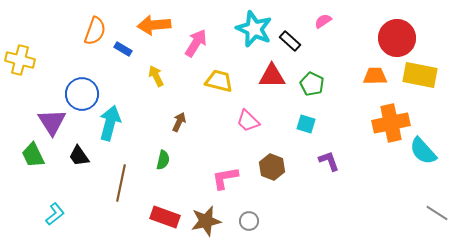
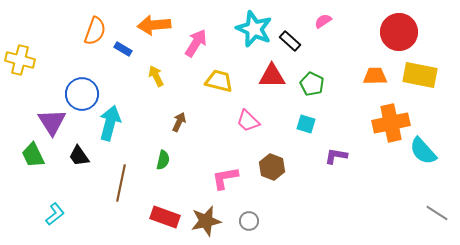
red circle: moved 2 px right, 6 px up
purple L-shape: moved 7 px right, 5 px up; rotated 60 degrees counterclockwise
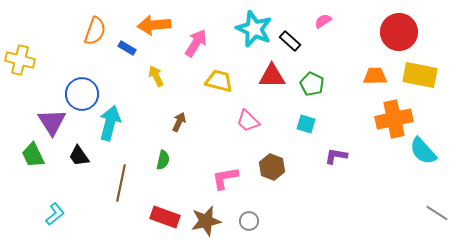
blue rectangle: moved 4 px right, 1 px up
orange cross: moved 3 px right, 4 px up
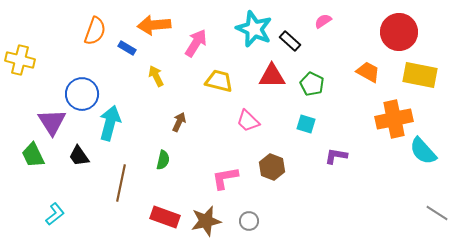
orange trapezoid: moved 7 px left, 4 px up; rotated 30 degrees clockwise
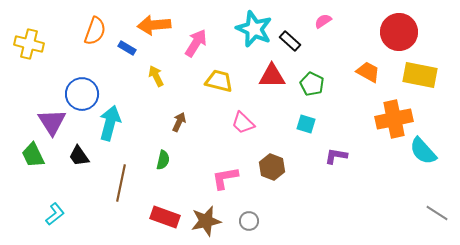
yellow cross: moved 9 px right, 16 px up
pink trapezoid: moved 5 px left, 2 px down
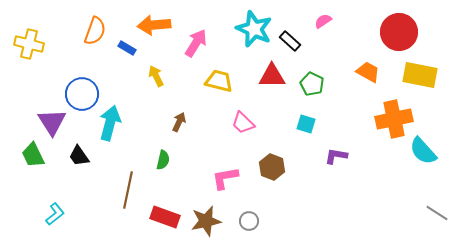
brown line: moved 7 px right, 7 px down
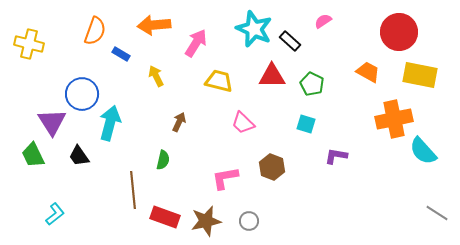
blue rectangle: moved 6 px left, 6 px down
brown line: moved 5 px right; rotated 18 degrees counterclockwise
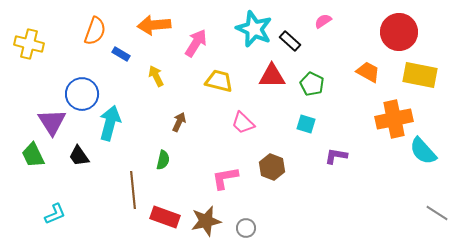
cyan L-shape: rotated 15 degrees clockwise
gray circle: moved 3 px left, 7 px down
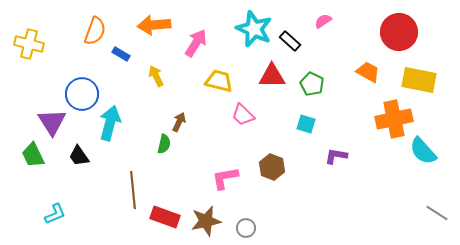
yellow rectangle: moved 1 px left, 5 px down
pink trapezoid: moved 8 px up
green semicircle: moved 1 px right, 16 px up
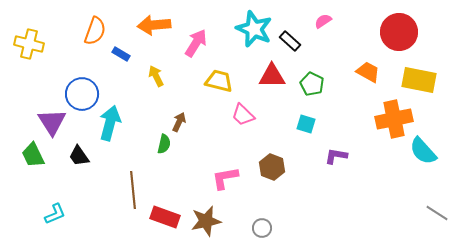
gray circle: moved 16 px right
